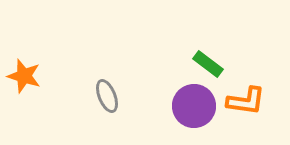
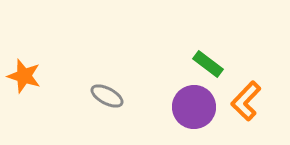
gray ellipse: rotated 40 degrees counterclockwise
orange L-shape: rotated 126 degrees clockwise
purple circle: moved 1 px down
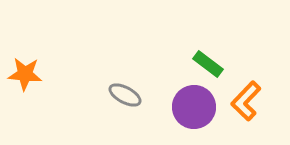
orange star: moved 1 px right, 2 px up; rotated 12 degrees counterclockwise
gray ellipse: moved 18 px right, 1 px up
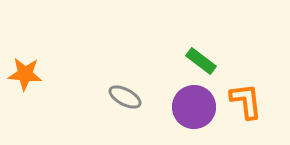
green rectangle: moved 7 px left, 3 px up
gray ellipse: moved 2 px down
orange L-shape: rotated 129 degrees clockwise
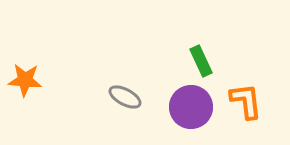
green rectangle: rotated 28 degrees clockwise
orange star: moved 6 px down
purple circle: moved 3 px left
